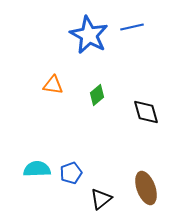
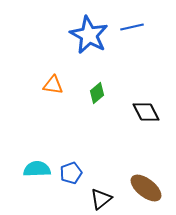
green diamond: moved 2 px up
black diamond: rotated 12 degrees counterclockwise
brown ellipse: rotated 32 degrees counterclockwise
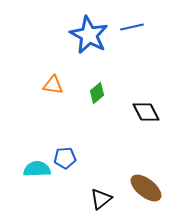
blue pentagon: moved 6 px left, 15 px up; rotated 15 degrees clockwise
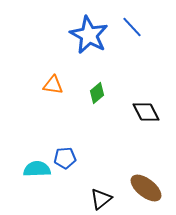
blue line: rotated 60 degrees clockwise
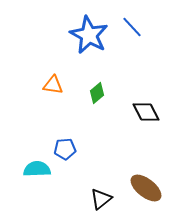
blue pentagon: moved 9 px up
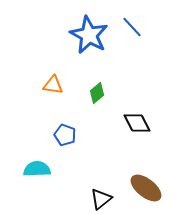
black diamond: moved 9 px left, 11 px down
blue pentagon: moved 14 px up; rotated 25 degrees clockwise
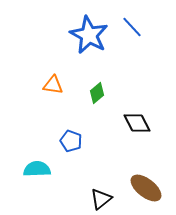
blue pentagon: moved 6 px right, 6 px down
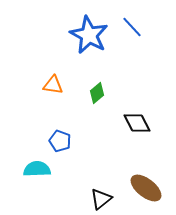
blue pentagon: moved 11 px left
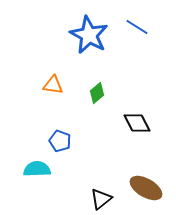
blue line: moved 5 px right; rotated 15 degrees counterclockwise
brown ellipse: rotated 8 degrees counterclockwise
